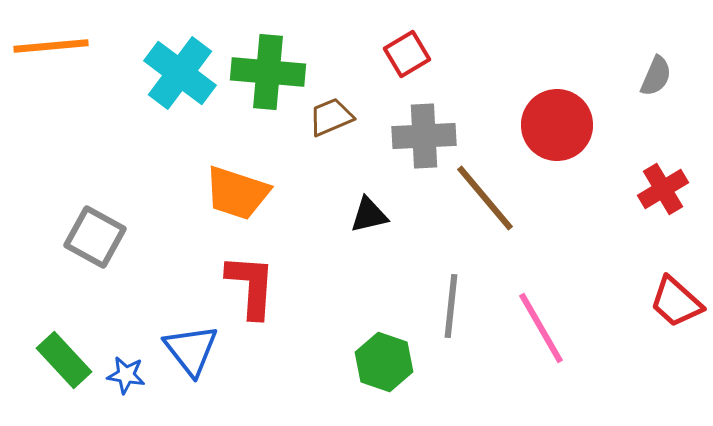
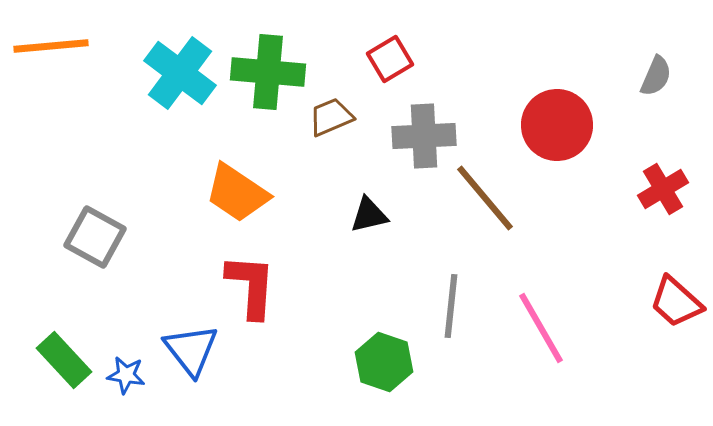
red square: moved 17 px left, 5 px down
orange trapezoid: rotated 16 degrees clockwise
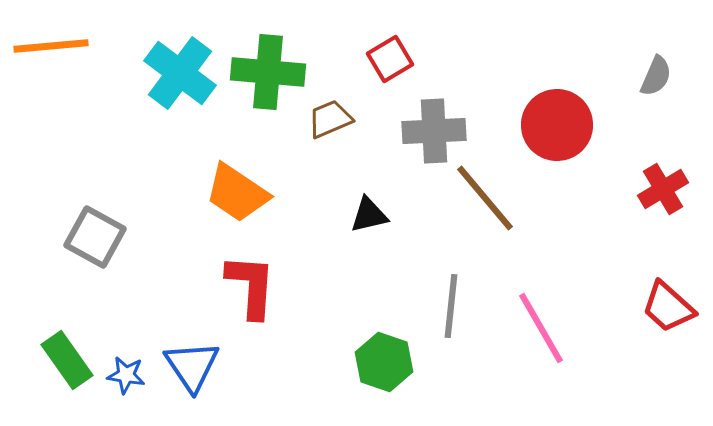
brown trapezoid: moved 1 px left, 2 px down
gray cross: moved 10 px right, 5 px up
red trapezoid: moved 8 px left, 5 px down
blue triangle: moved 1 px right, 16 px down; rotated 4 degrees clockwise
green rectangle: moved 3 px right; rotated 8 degrees clockwise
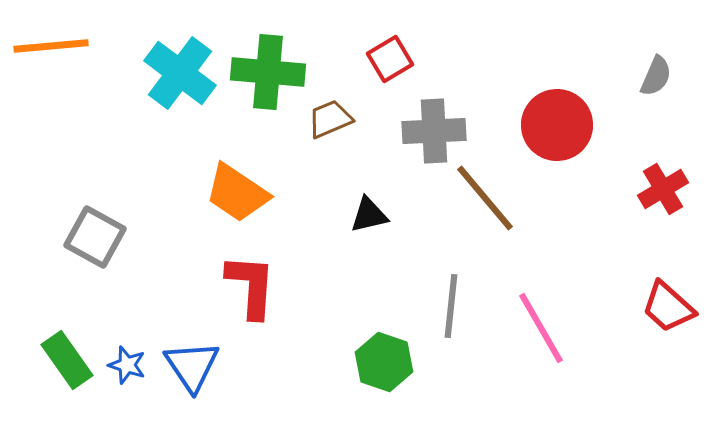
blue star: moved 1 px right, 10 px up; rotated 9 degrees clockwise
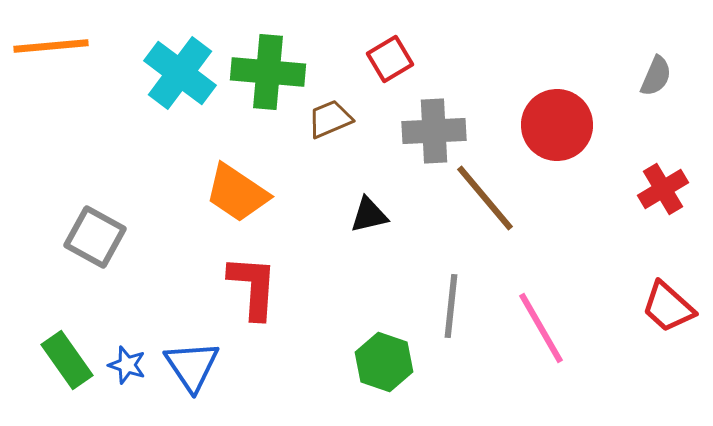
red L-shape: moved 2 px right, 1 px down
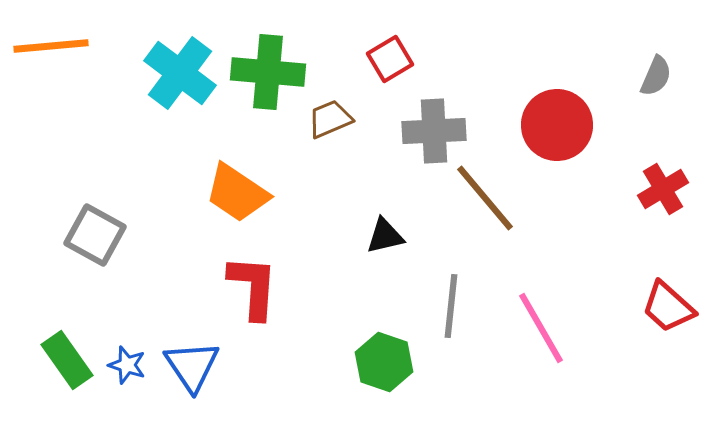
black triangle: moved 16 px right, 21 px down
gray square: moved 2 px up
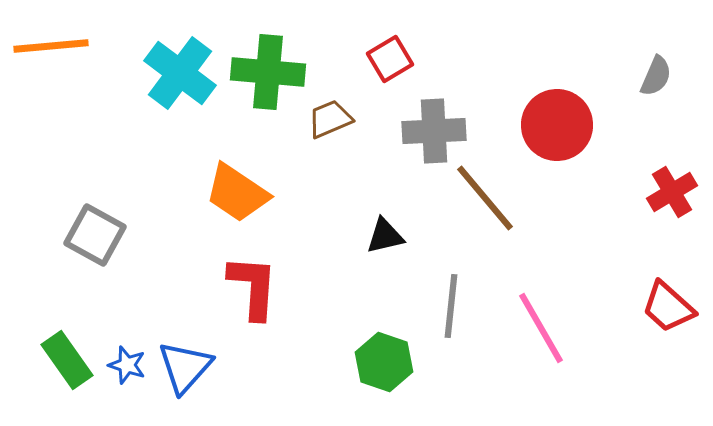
red cross: moved 9 px right, 3 px down
blue triangle: moved 7 px left, 1 px down; rotated 16 degrees clockwise
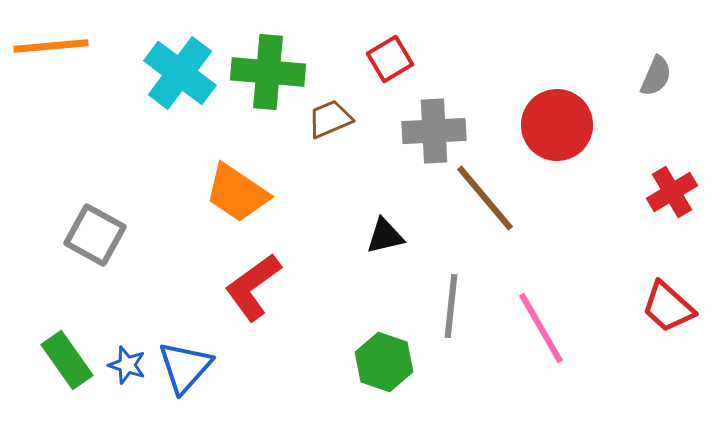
red L-shape: rotated 130 degrees counterclockwise
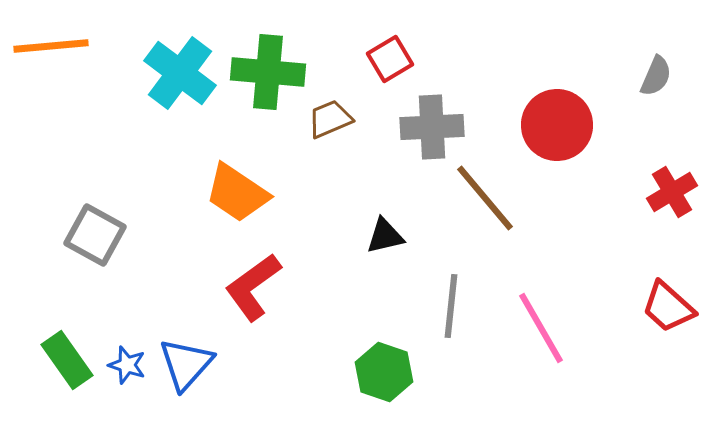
gray cross: moved 2 px left, 4 px up
green hexagon: moved 10 px down
blue triangle: moved 1 px right, 3 px up
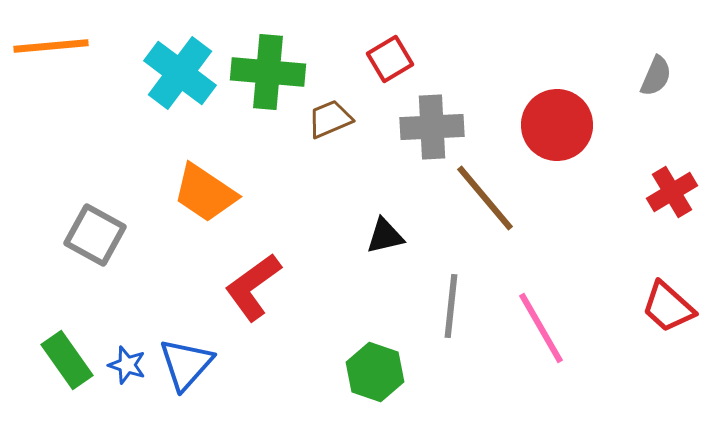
orange trapezoid: moved 32 px left
green hexagon: moved 9 px left
